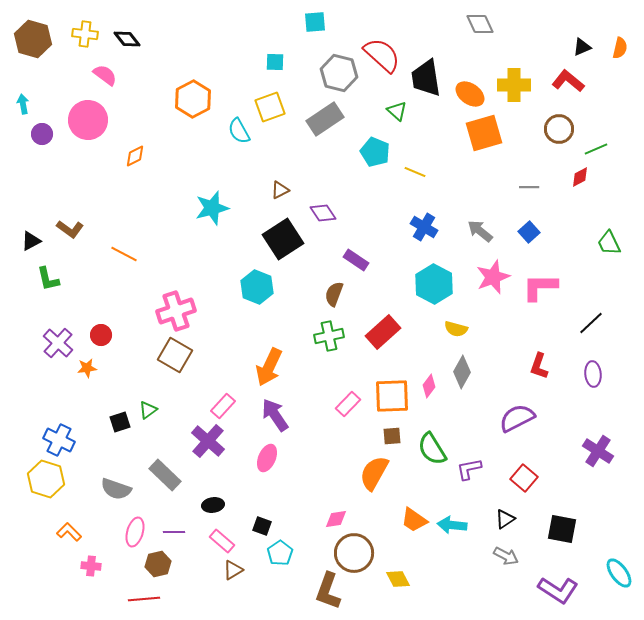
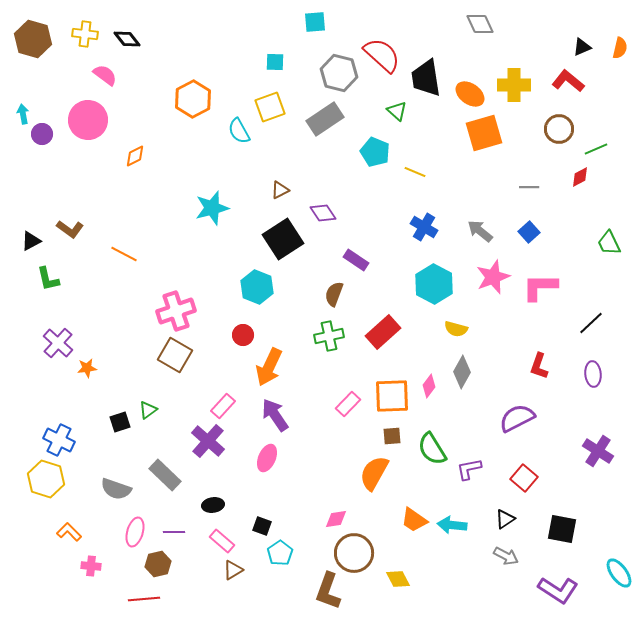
cyan arrow at (23, 104): moved 10 px down
red circle at (101, 335): moved 142 px right
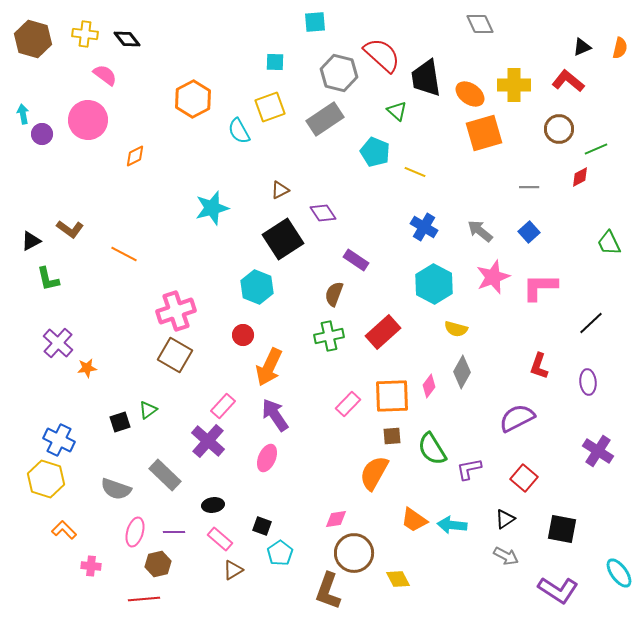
purple ellipse at (593, 374): moved 5 px left, 8 px down
orange L-shape at (69, 532): moved 5 px left, 2 px up
pink rectangle at (222, 541): moved 2 px left, 2 px up
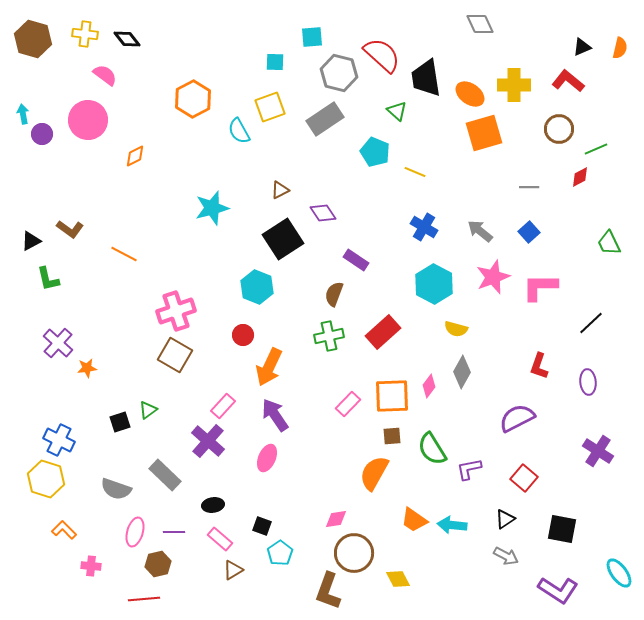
cyan square at (315, 22): moved 3 px left, 15 px down
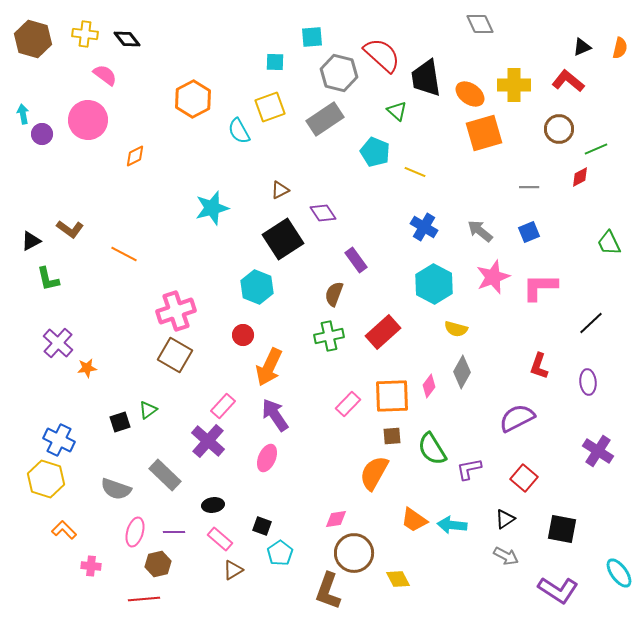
blue square at (529, 232): rotated 20 degrees clockwise
purple rectangle at (356, 260): rotated 20 degrees clockwise
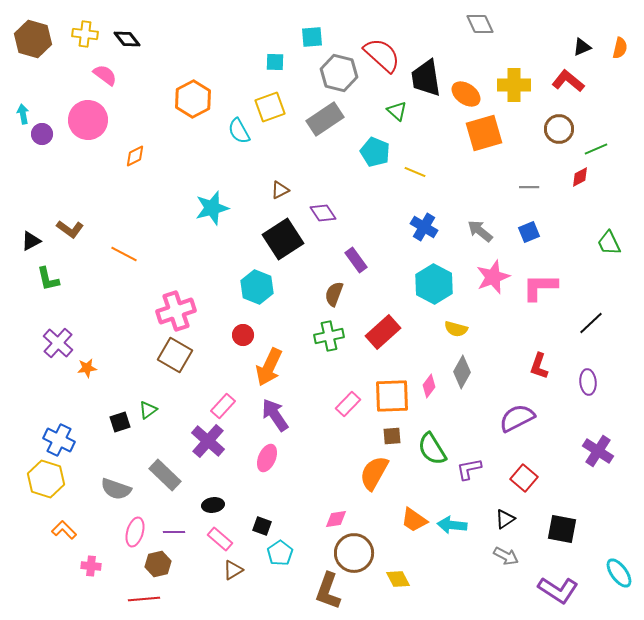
orange ellipse at (470, 94): moved 4 px left
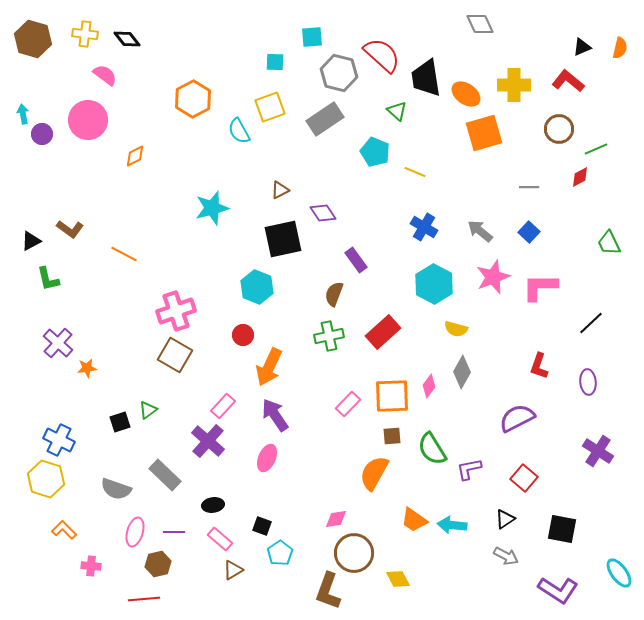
blue square at (529, 232): rotated 25 degrees counterclockwise
black square at (283, 239): rotated 21 degrees clockwise
